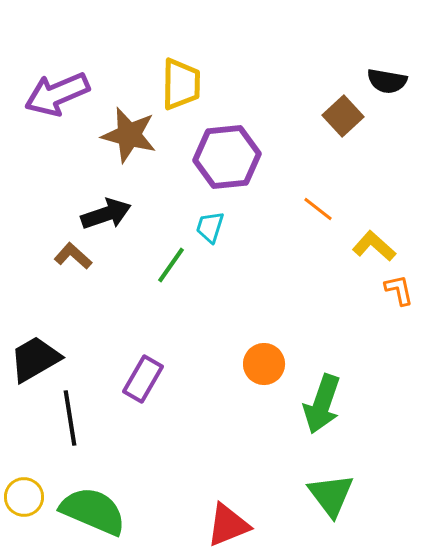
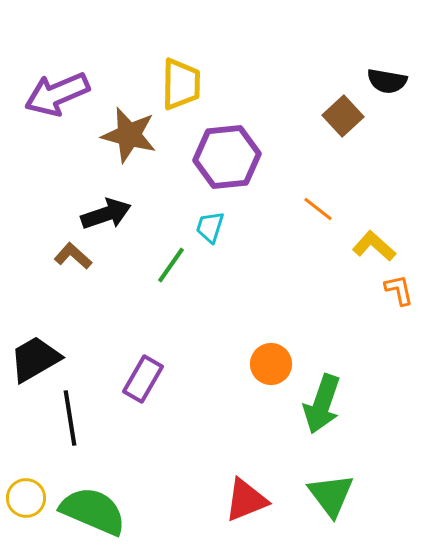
orange circle: moved 7 px right
yellow circle: moved 2 px right, 1 px down
red triangle: moved 18 px right, 25 px up
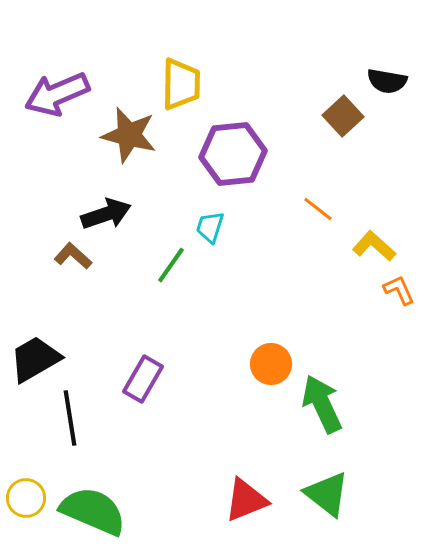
purple hexagon: moved 6 px right, 3 px up
orange L-shape: rotated 12 degrees counterclockwise
green arrow: rotated 136 degrees clockwise
green triangle: moved 4 px left, 1 px up; rotated 15 degrees counterclockwise
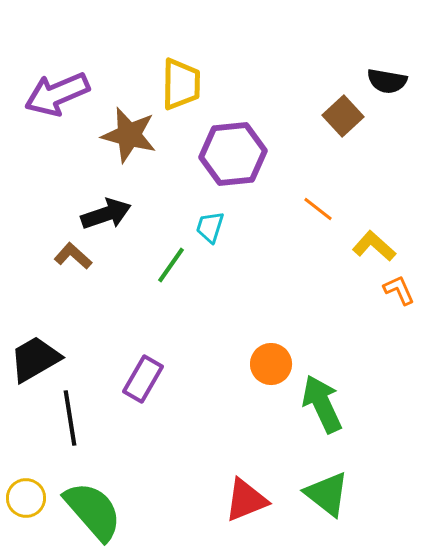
green semicircle: rotated 26 degrees clockwise
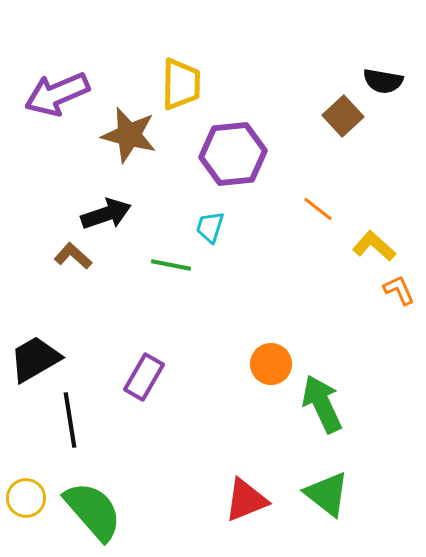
black semicircle: moved 4 px left
green line: rotated 66 degrees clockwise
purple rectangle: moved 1 px right, 2 px up
black line: moved 2 px down
